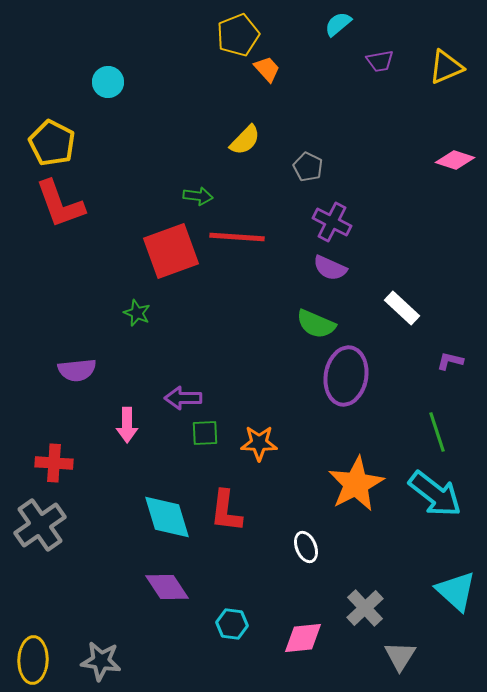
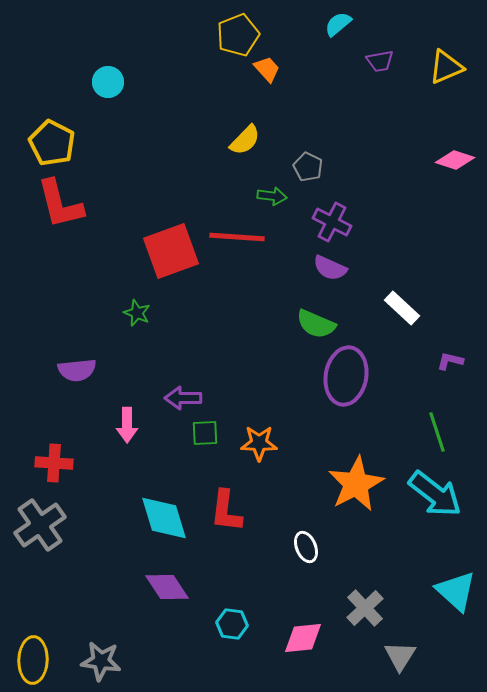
green arrow at (198, 196): moved 74 px right
red L-shape at (60, 204): rotated 6 degrees clockwise
cyan diamond at (167, 517): moved 3 px left, 1 px down
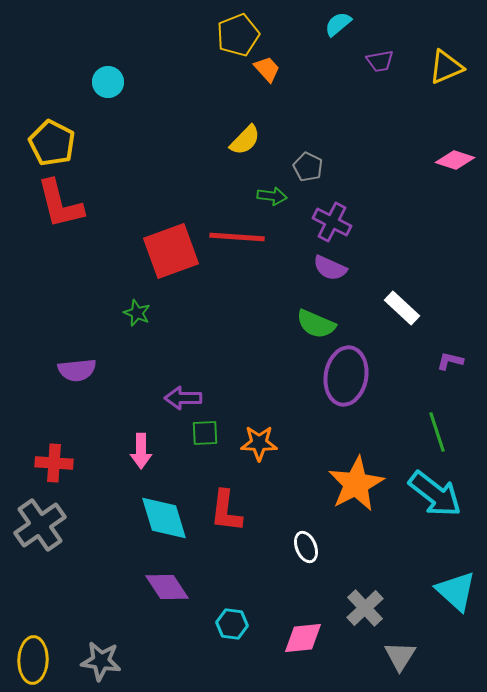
pink arrow at (127, 425): moved 14 px right, 26 px down
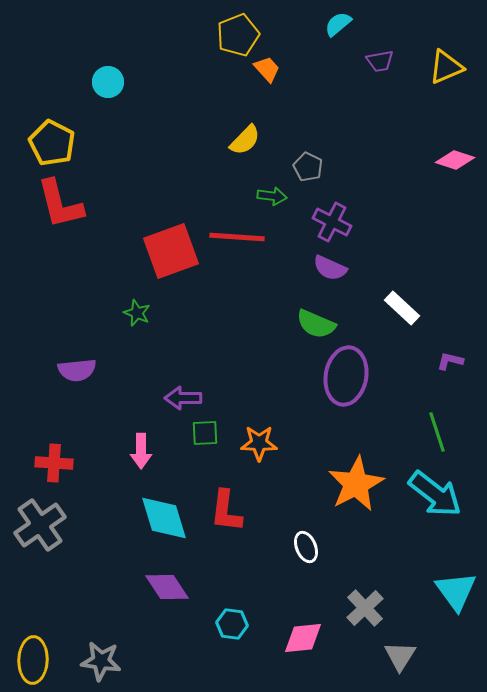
cyan triangle at (456, 591): rotated 12 degrees clockwise
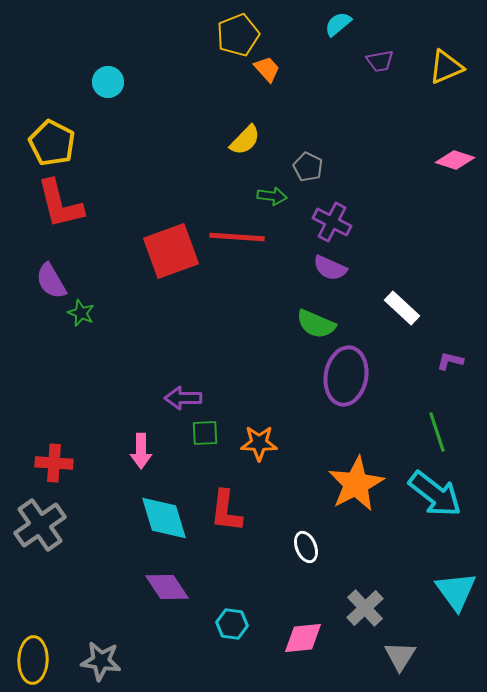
green star at (137, 313): moved 56 px left
purple semicircle at (77, 370): moved 26 px left, 89 px up; rotated 66 degrees clockwise
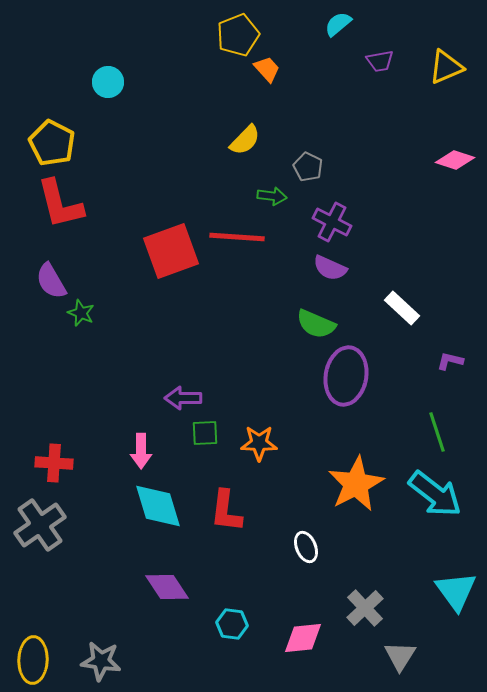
cyan diamond at (164, 518): moved 6 px left, 12 px up
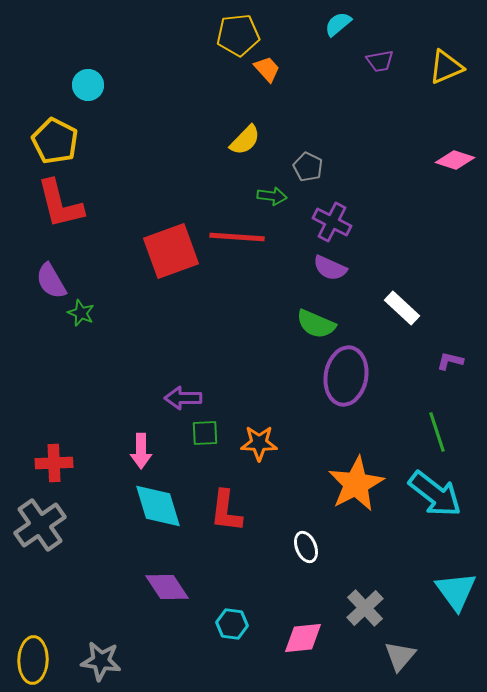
yellow pentagon at (238, 35): rotated 15 degrees clockwise
cyan circle at (108, 82): moved 20 px left, 3 px down
yellow pentagon at (52, 143): moved 3 px right, 2 px up
red cross at (54, 463): rotated 6 degrees counterclockwise
gray triangle at (400, 656): rotated 8 degrees clockwise
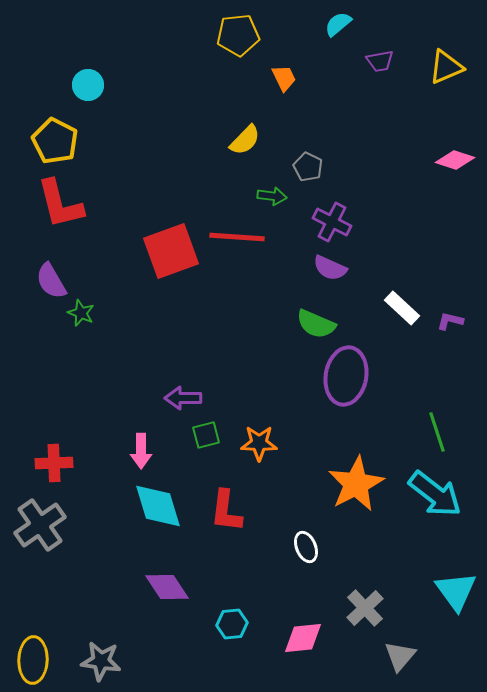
orange trapezoid at (267, 69): moved 17 px right, 9 px down; rotated 16 degrees clockwise
purple L-shape at (450, 361): moved 40 px up
green square at (205, 433): moved 1 px right, 2 px down; rotated 12 degrees counterclockwise
cyan hexagon at (232, 624): rotated 12 degrees counterclockwise
